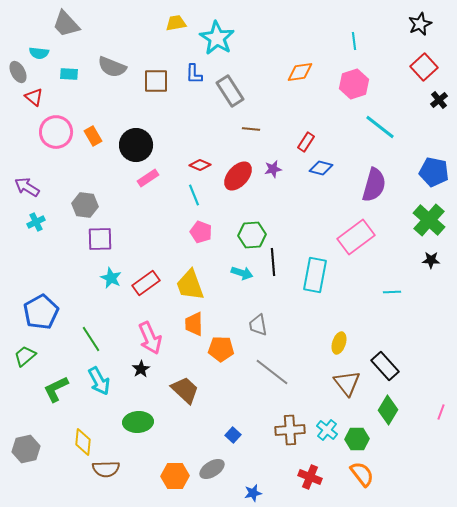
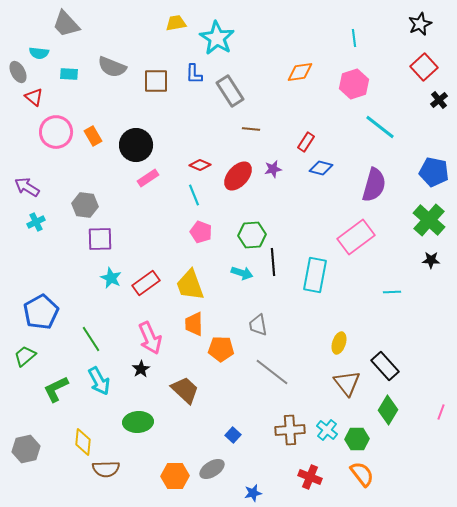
cyan line at (354, 41): moved 3 px up
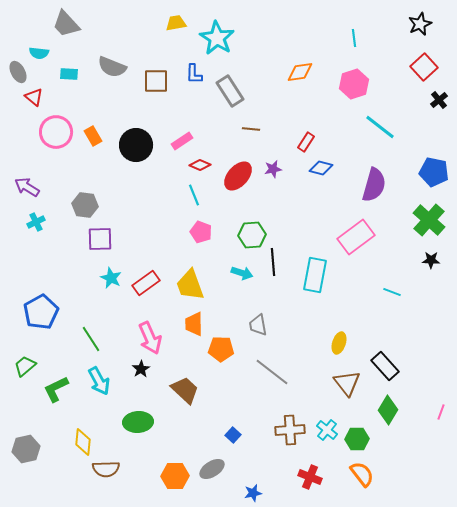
pink rectangle at (148, 178): moved 34 px right, 37 px up
cyan line at (392, 292): rotated 24 degrees clockwise
green trapezoid at (25, 356): moved 10 px down
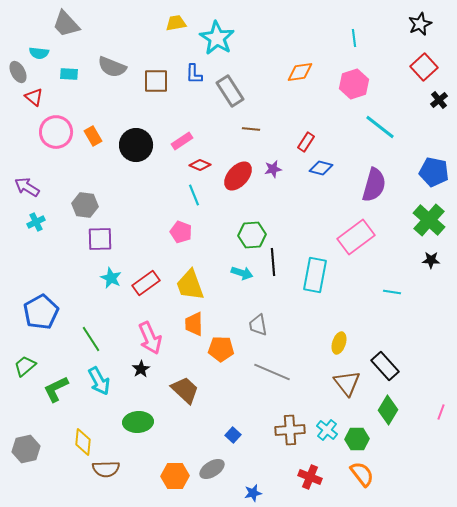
pink pentagon at (201, 232): moved 20 px left
cyan line at (392, 292): rotated 12 degrees counterclockwise
gray line at (272, 372): rotated 15 degrees counterclockwise
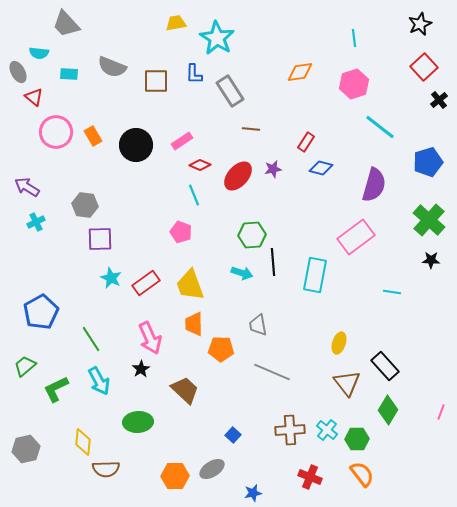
blue pentagon at (434, 172): moved 6 px left, 10 px up; rotated 28 degrees counterclockwise
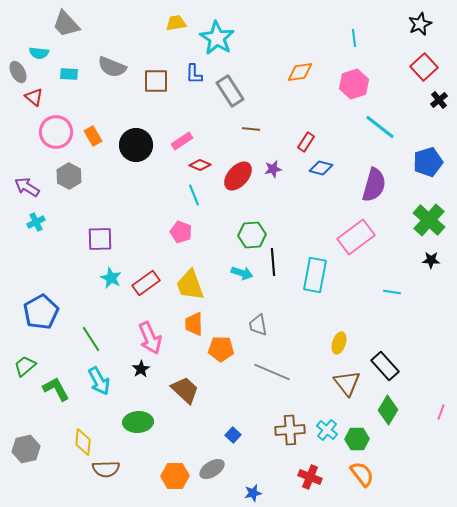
gray hexagon at (85, 205): moved 16 px left, 29 px up; rotated 20 degrees clockwise
green L-shape at (56, 389): rotated 88 degrees clockwise
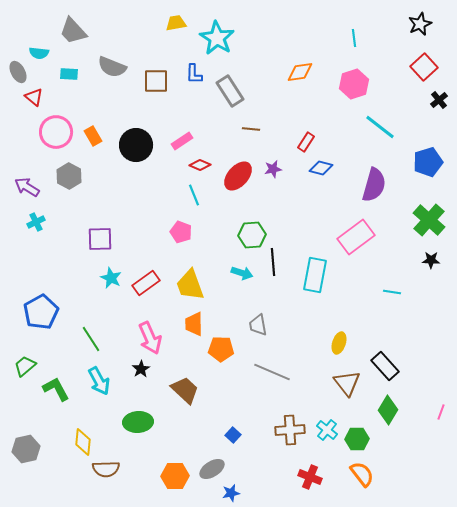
gray trapezoid at (66, 24): moved 7 px right, 7 px down
blue star at (253, 493): moved 22 px left
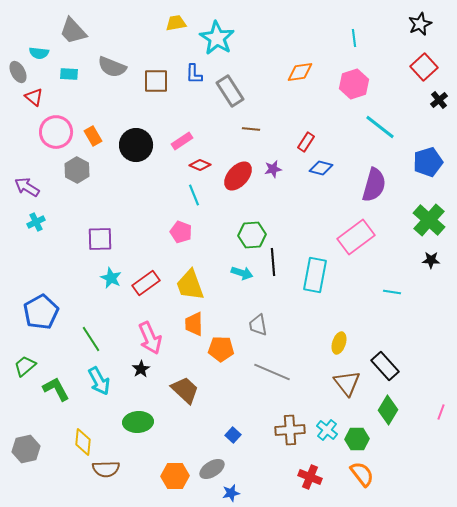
gray hexagon at (69, 176): moved 8 px right, 6 px up
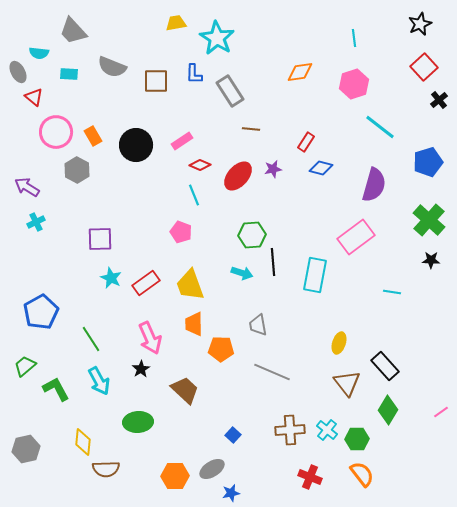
pink line at (441, 412): rotated 35 degrees clockwise
